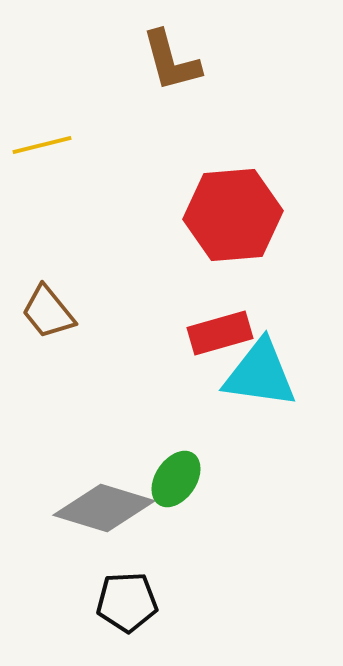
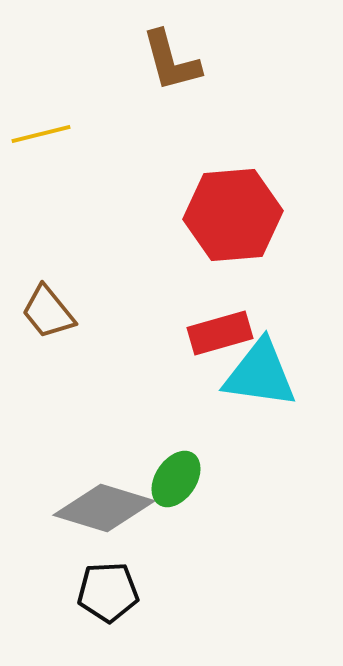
yellow line: moved 1 px left, 11 px up
black pentagon: moved 19 px left, 10 px up
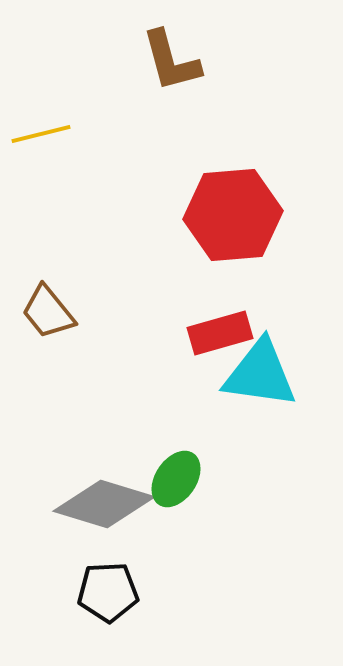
gray diamond: moved 4 px up
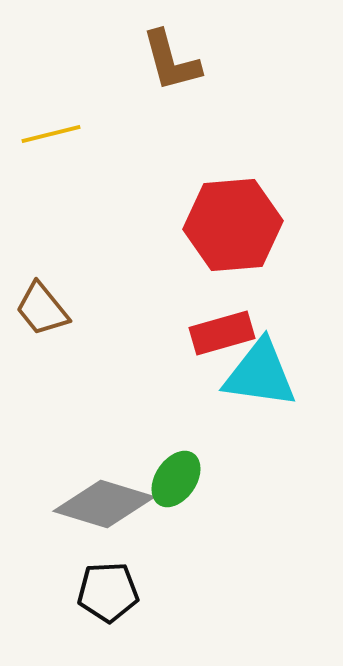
yellow line: moved 10 px right
red hexagon: moved 10 px down
brown trapezoid: moved 6 px left, 3 px up
red rectangle: moved 2 px right
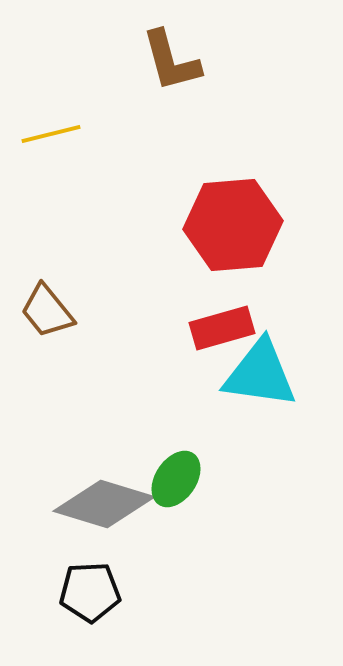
brown trapezoid: moved 5 px right, 2 px down
red rectangle: moved 5 px up
black pentagon: moved 18 px left
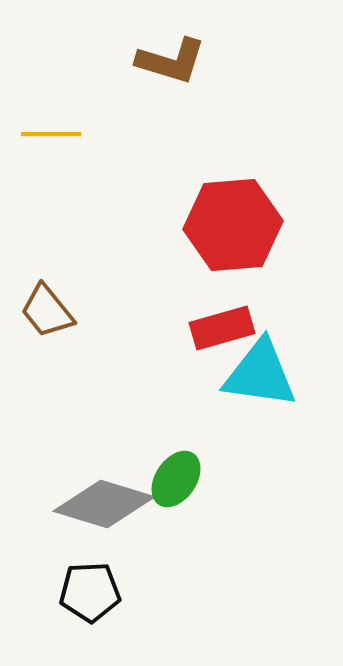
brown L-shape: rotated 58 degrees counterclockwise
yellow line: rotated 14 degrees clockwise
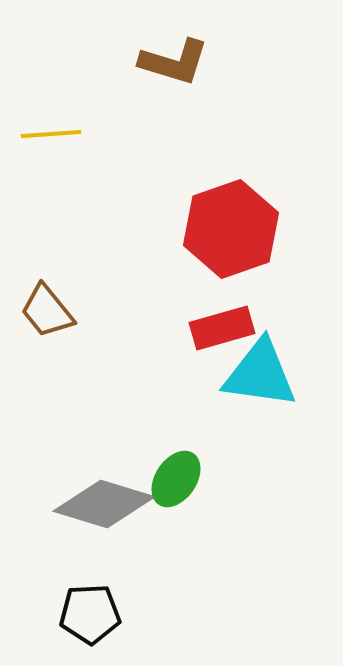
brown L-shape: moved 3 px right, 1 px down
yellow line: rotated 4 degrees counterclockwise
red hexagon: moved 2 px left, 4 px down; rotated 14 degrees counterclockwise
black pentagon: moved 22 px down
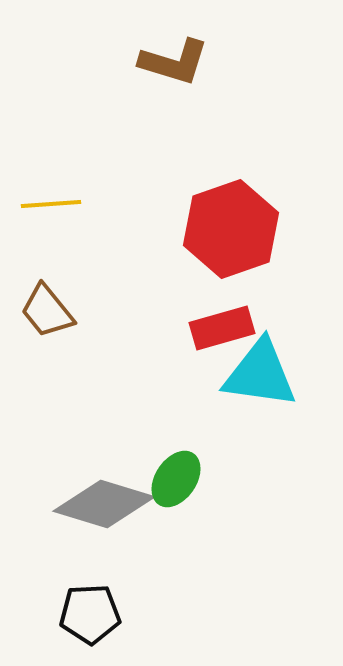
yellow line: moved 70 px down
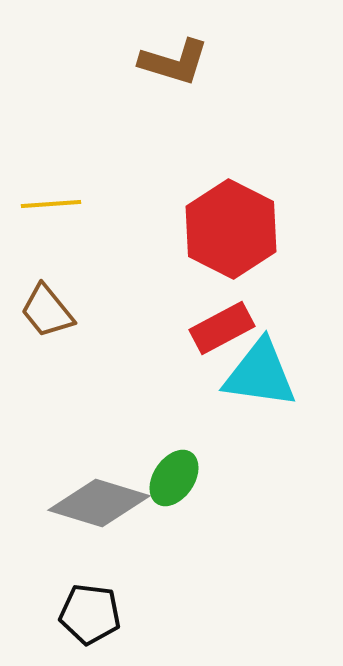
red hexagon: rotated 14 degrees counterclockwise
red rectangle: rotated 12 degrees counterclockwise
green ellipse: moved 2 px left, 1 px up
gray diamond: moved 5 px left, 1 px up
black pentagon: rotated 10 degrees clockwise
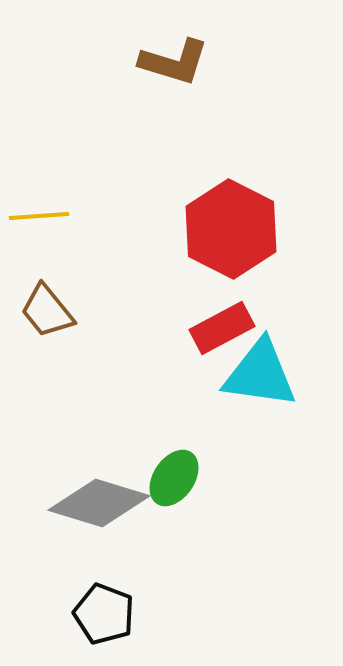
yellow line: moved 12 px left, 12 px down
black pentagon: moved 14 px right; rotated 14 degrees clockwise
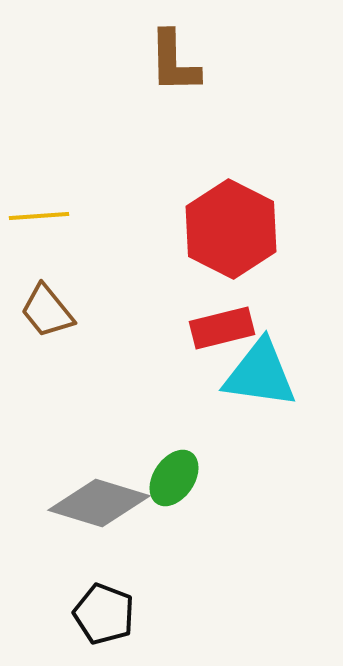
brown L-shape: rotated 72 degrees clockwise
red rectangle: rotated 14 degrees clockwise
